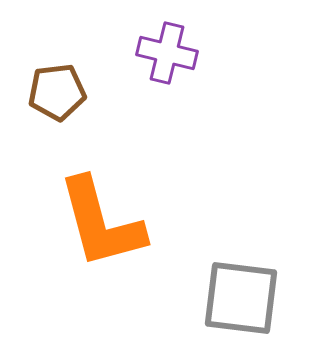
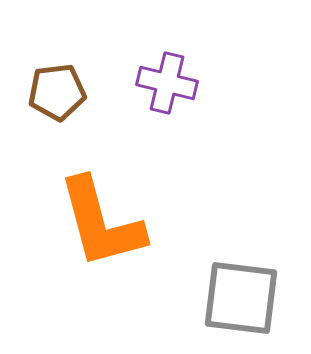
purple cross: moved 30 px down
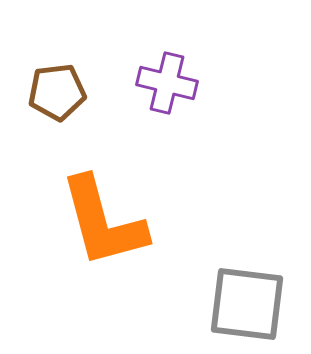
orange L-shape: moved 2 px right, 1 px up
gray square: moved 6 px right, 6 px down
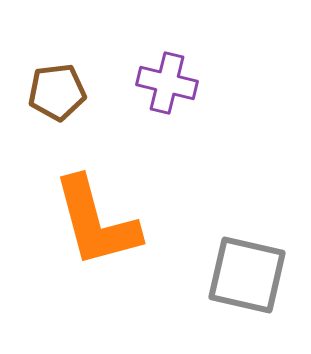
orange L-shape: moved 7 px left
gray square: moved 29 px up; rotated 6 degrees clockwise
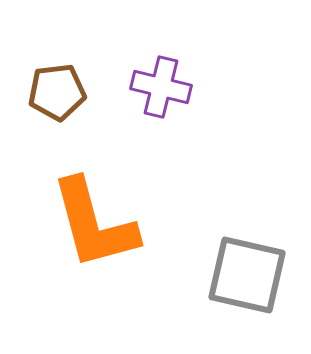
purple cross: moved 6 px left, 4 px down
orange L-shape: moved 2 px left, 2 px down
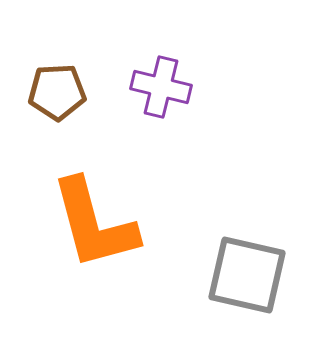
brown pentagon: rotated 4 degrees clockwise
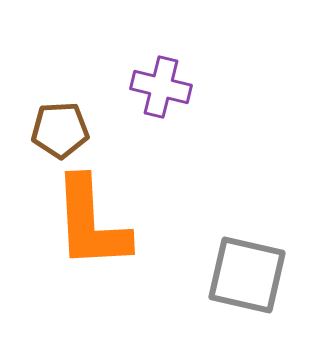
brown pentagon: moved 3 px right, 38 px down
orange L-shape: moved 3 px left, 1 px up; rotated 12 degrees clockwise
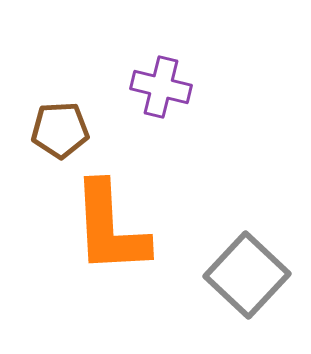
orange L-shape: moved 19 px right, 5 px down
gray square: rotated 30 degrees clockwise
